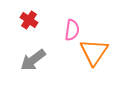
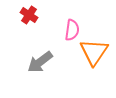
red cross: moved 5 px up
gray arrow: moved 7 px right, 2 px down
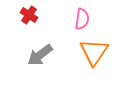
pink semicircle: moved 10 px right, 11 px up
gray arrow: moved 7 px up
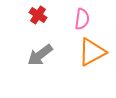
red cross: moved 9 px right
orange triangle: moved 2 px left; rotated 28 degrees clockwise
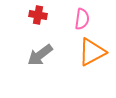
red cross: rotated 24 degrees counterclockwise
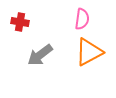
red cross: moved 18 px left, 7 px down
orange triangle: moved 3 px left
